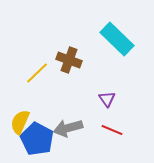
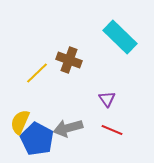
cyan rectangle: moved 3 px right, 2 px up
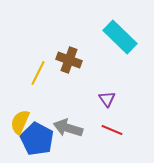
yellow line: moved 1 px right; rotated 20 degrees counterclockwise
gray arrow: rotated 32 degrees clockwise
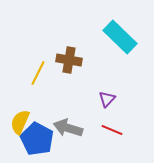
brown cross: rotated 10 degrees counterclockwise
purple triangle: rotated 18 degrees clockwise
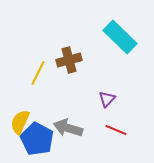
brown cross: rotated 25 degrees counterclockwise
red line: moved 4 px right
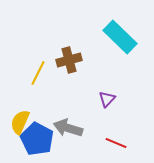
red line: moved 13 px down
